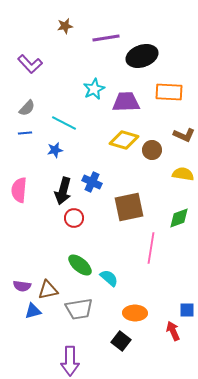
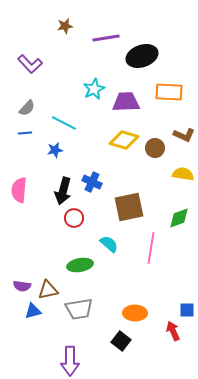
brown circle: moved 3 px right, 2 px up
green ellipse: rotated 50 degrees counterclockwise
cyan semicircle: moved 34 px up
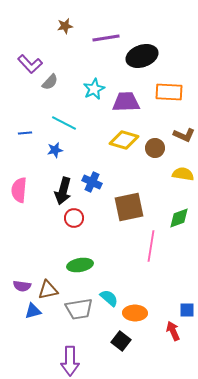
gray semicircle: moved 23 px right, 26 px up
cyan semicircle: moved 54 px down
pink line: moved 2 px up
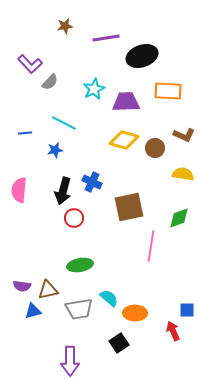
orange rectangle: moved 1 px left, 1 px up
black square: moved 2 px left, 2 px down; rotated 18 degrees clockwise
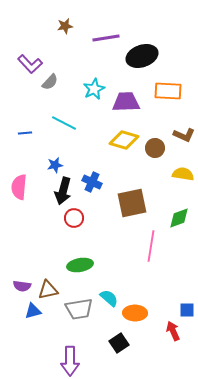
blue star: moved 15 px down
pink semicircle: moved 3 px up
brown square: moved 3 px right, 4 px up
